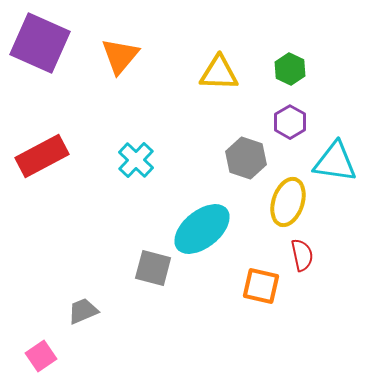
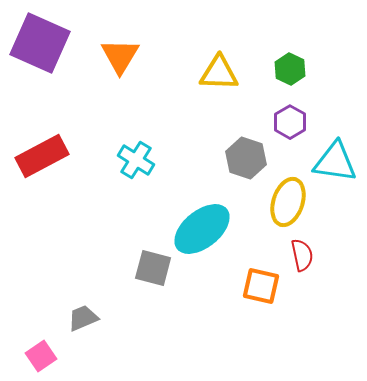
orange triangle: rotated 9 degrees counterclockwise
cyan cross: rotated 12 degrees counterclockwise
gray trapezoid: moved 7 px down
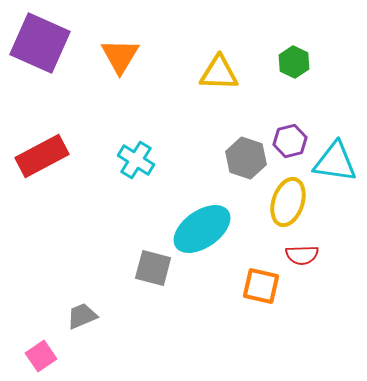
green hexagon: moved 4 px right, 7 px up
purple hexagon: moved 19 px down; rotated 16 degrees clockwise
cyan ellipse: rotated 4 degrees clockwise
red semicircle: rotated 100 degrees clockwise
gray trapezoid: moved 1 px left, 2 px up
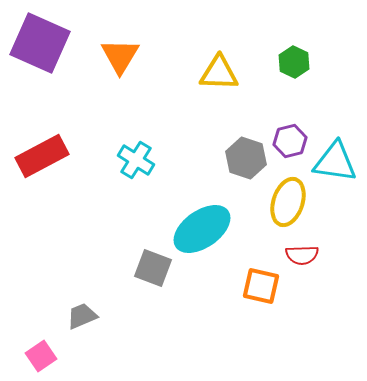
gray square: rotated 6 degrees clockwise
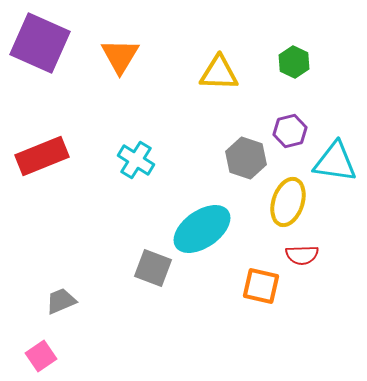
purple hexagon: moved 10 px up
red rectangle: rotated 6 degrees clockwise
gray trapezoid: moved 21 px left, 15 px up
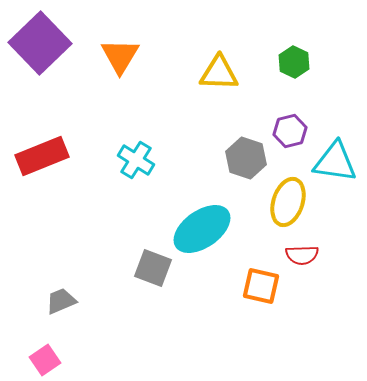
purple square: rotated 22 degrees clockwise
pink square: moved 4 px right, 4 px down
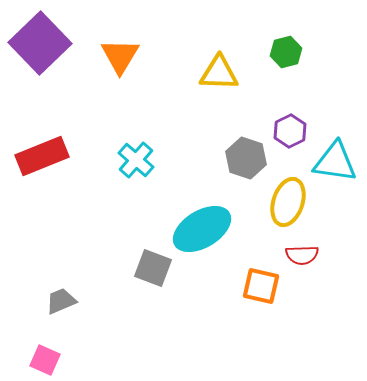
green hexagon: moved 8 px left, 10 px up; rotated 20 degrees clockwise
purple hexagon: rotated 12 degrees counterclockwise
cyan cross: rotated 9 degrees clockwise
cyan ellipse: rotated 4 degrees clockwise
pink square: rotated 32 degrees counterclockwise
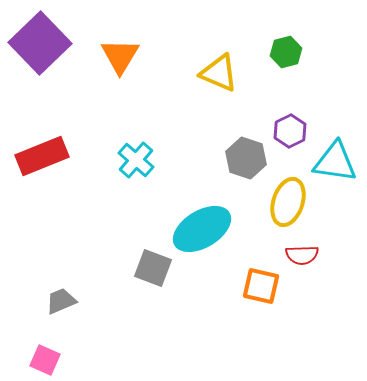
yellow triangle: rotated 21 degrees clockwise
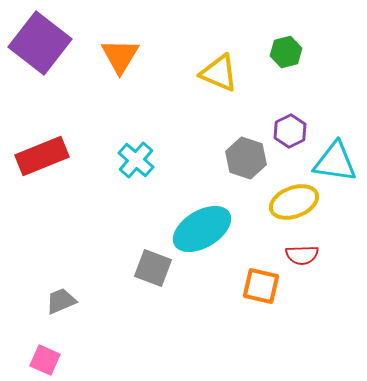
purple square: rotated 8 degrees counterclockwise
yellow ellipse: moved 6 px right; rotated 51 degrees clockwise
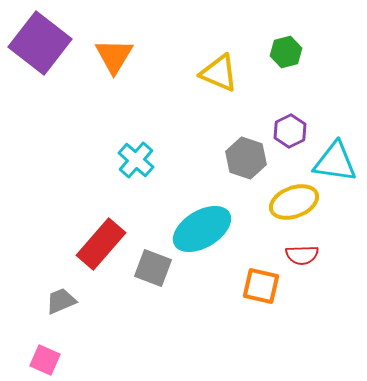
orange triangle: moved 6 px left
red rectangle: moved 59 px right, 88 px down; rotated 27 degrees counterclockwise
